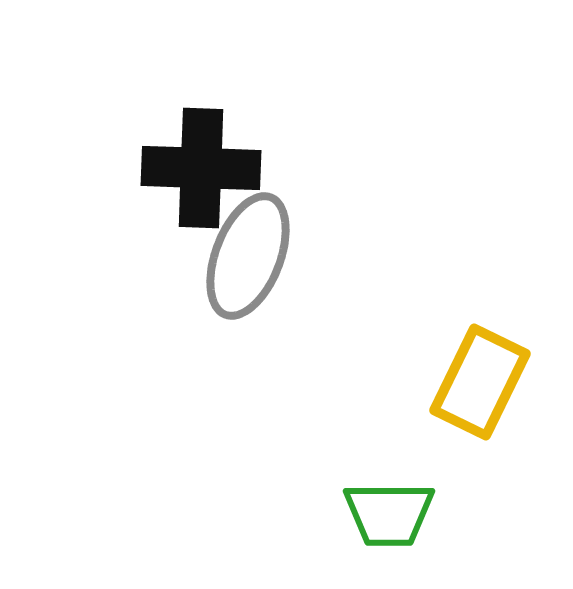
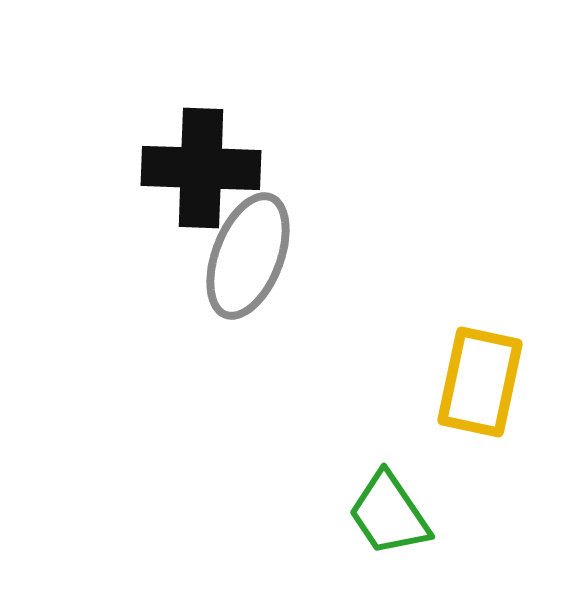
yellow rectangle: rotated 14 degrees counterclockwise
green trapezoid: rotated 56 degrees clockwise
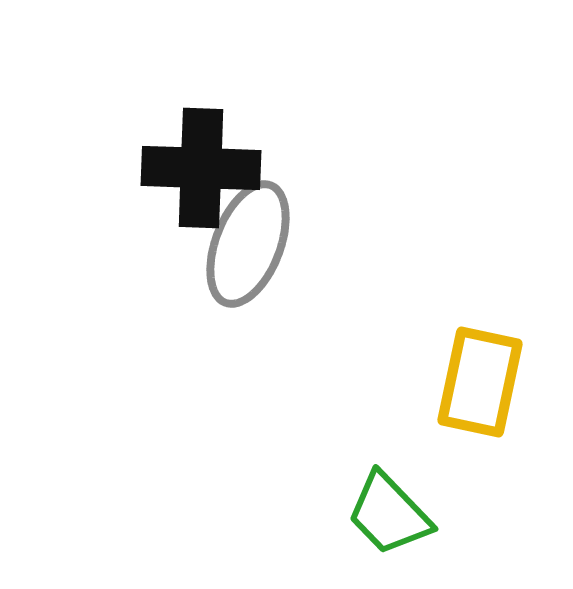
gray ellipse: moved 12 px up
green trapezoid: rotated 10 degrees counterclockwise
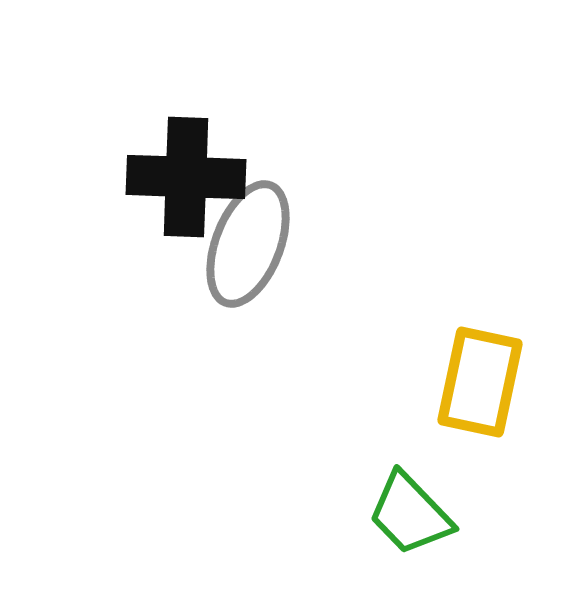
black cross: moved 15 px left, 9 px down
green trapezoid: moved 21 px right
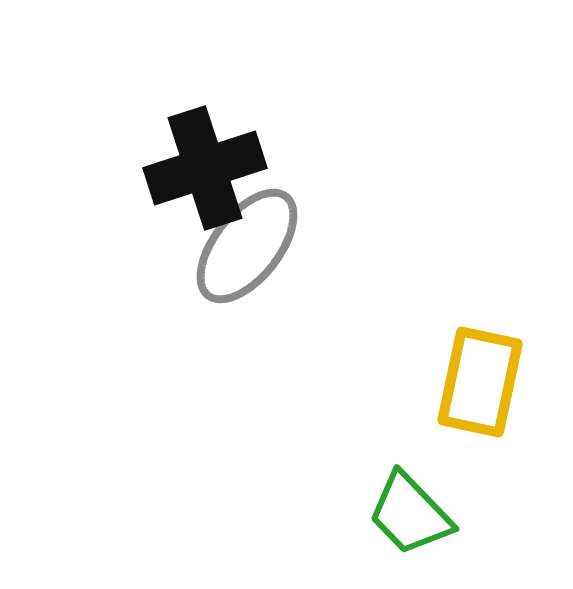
black cross: moved 19 px right, 9 px up; rotated 20 degrees counterclockwise
gray ellipse: moved 1 px left, 2 px down; rotated 17 degrees clockwise
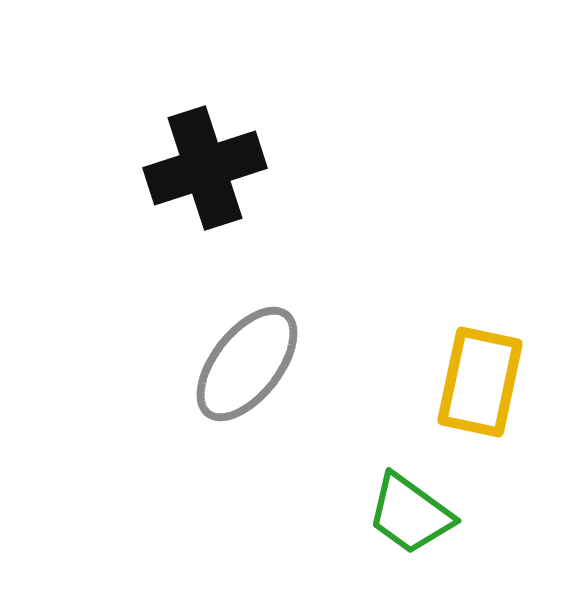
gray ellipse: moved 118 px down
green trapezoid: rotated 10 degrees counterclockwise
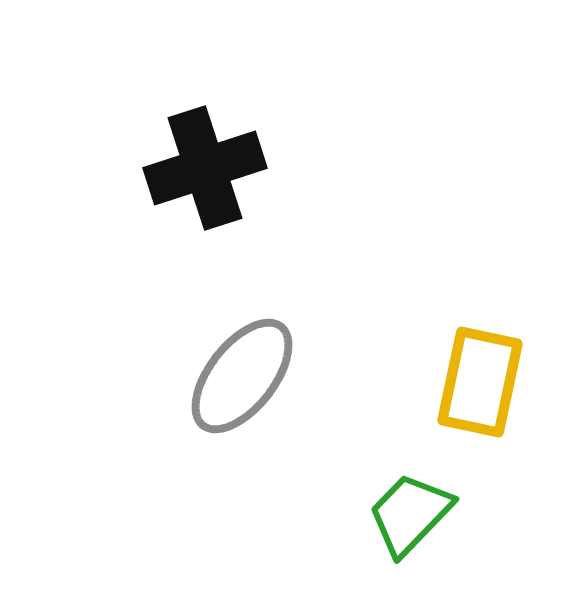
gray ellipse: moved 5 px left, 12 px down
green trapezoid: rotated 98 degrees clockwise
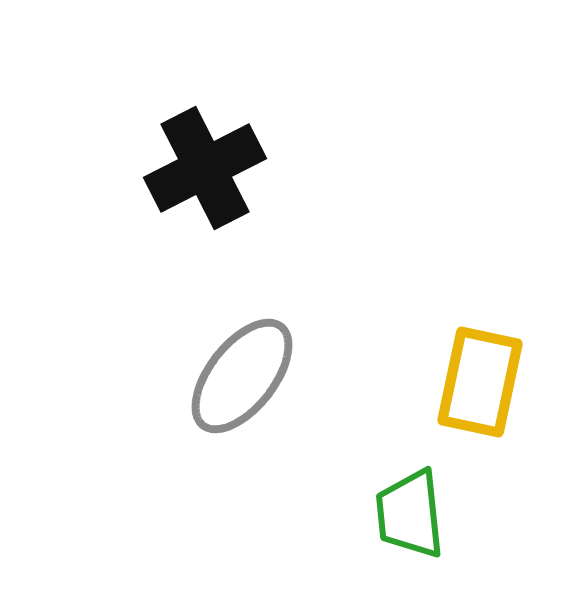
black cross: rotated 9 degrees counterclockwise
green trapezoid: rotated 50 degrees counterclockwise
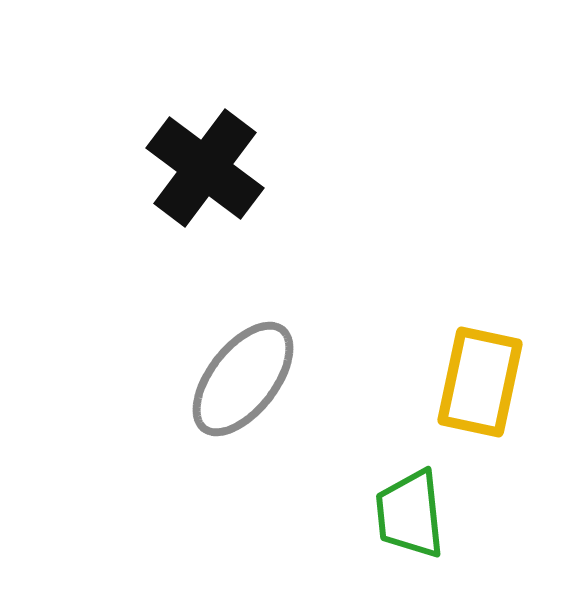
black cross: rotated 26 degrees counterclockwise
gray ellipse: moved 1 px right, 3 px down
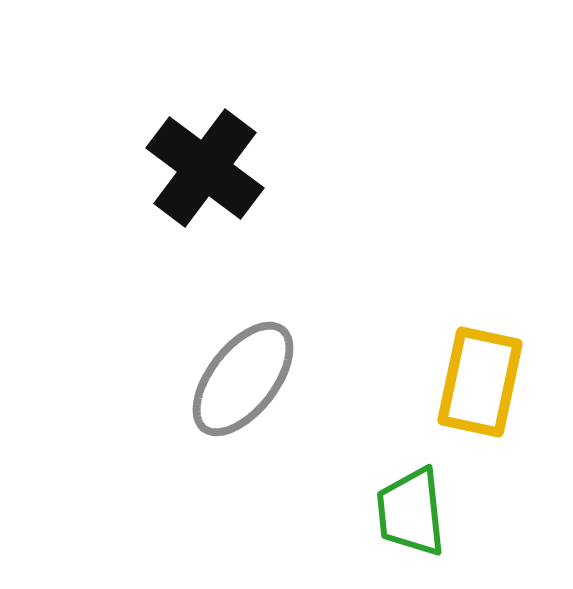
green trapezoid: moved 1 px right, 2 px up
